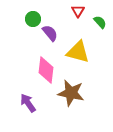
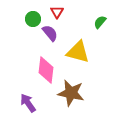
red triangle: moved 21 px left, 1 px down
green semicircle: rotated 96 degrees counterclockwise
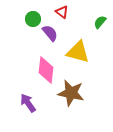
red triangle: moved 5 px right; rotated 24 degrees counterclockwise
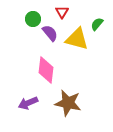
red triangle: rotated 24 degrees clockwise
green semicircle: moved 3 px left, 2 px down
yellow triangle: moved 1 px left, 13 px up
brown star: moved 3 px left, 10 px down
purple arrow: rotated 78 degrees counterclockwise
